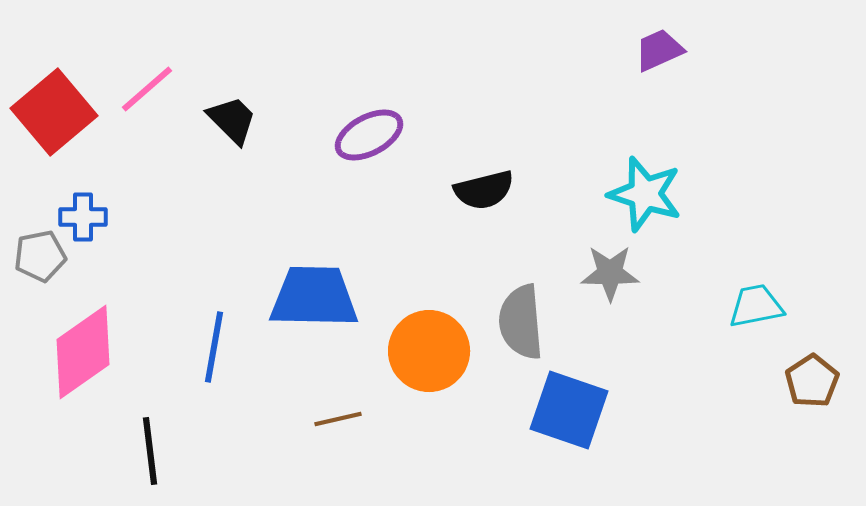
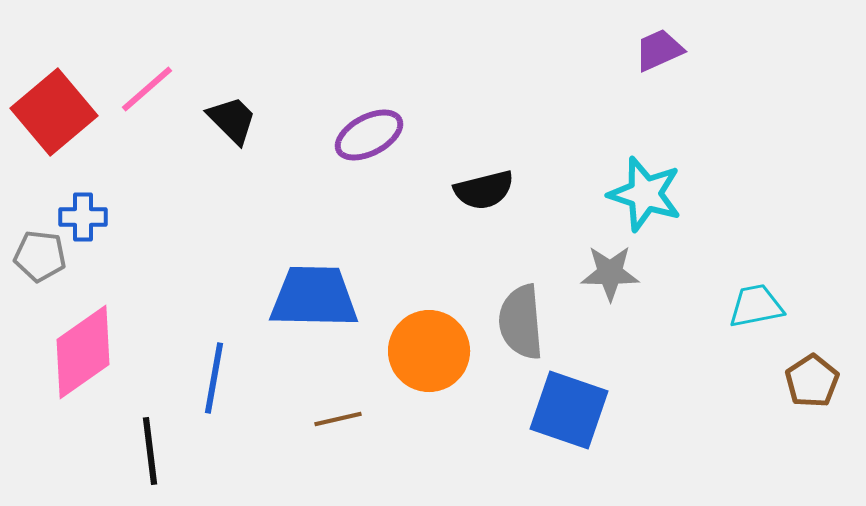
gray pentagon: rotated 18 degrees clockwise
blue line: moved 31 px down
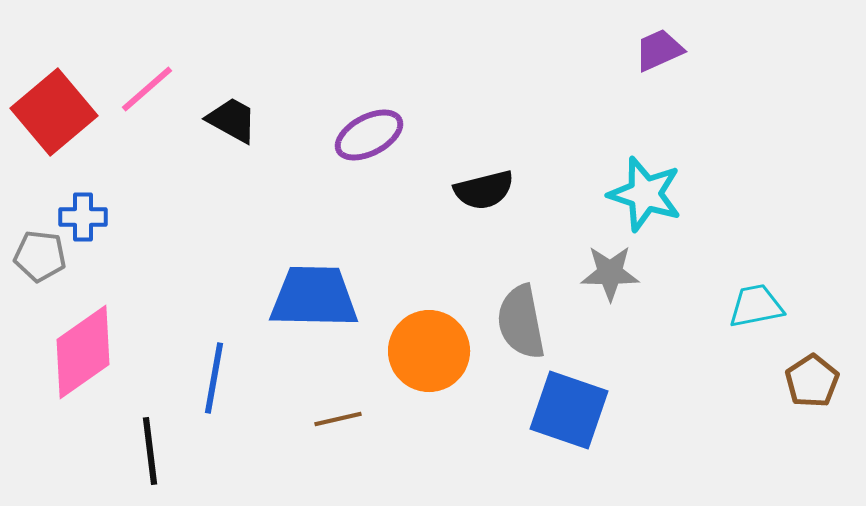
black trapezoid: rotated 16 degrees counterclockwise
gray semicircle: rotated 6 degrees counterclockwise
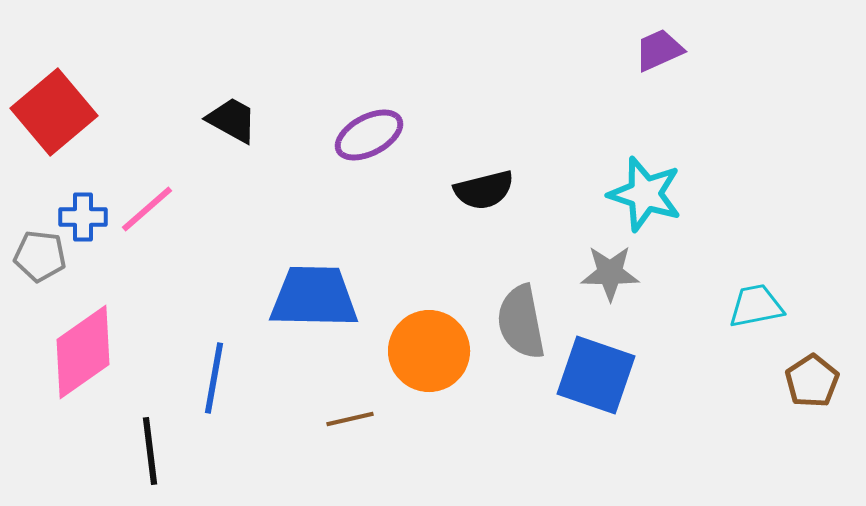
pink line: moved 120 px down
blue square: moved 27 px right, 35 px up
brown line: moved 12 px right
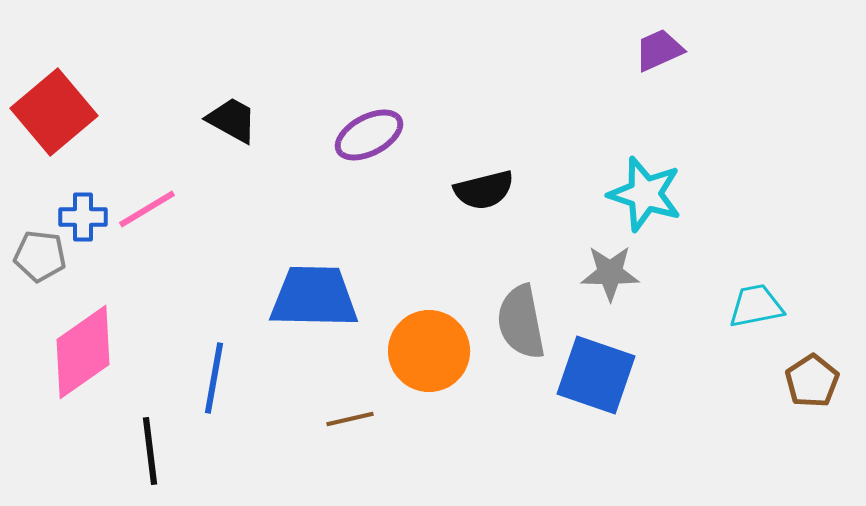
pink line: rotated 10 degrees clockwise
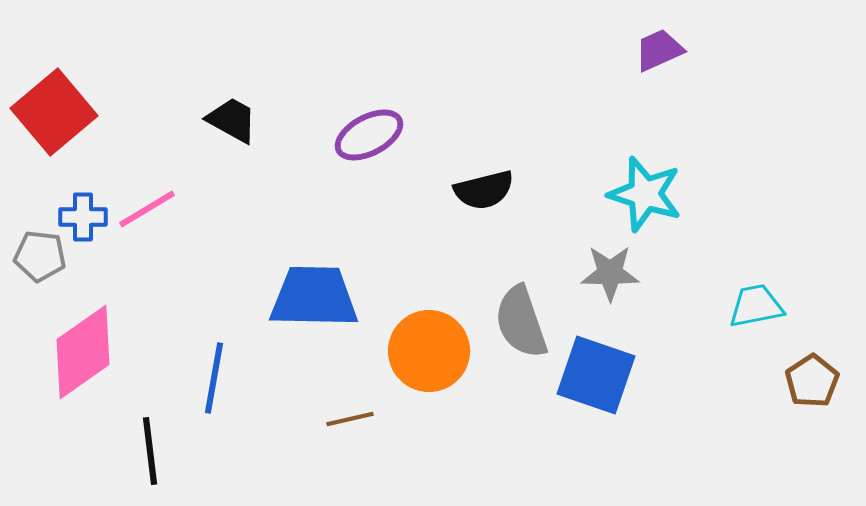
gray semicircle: rotated 8 degrees counterclockwise
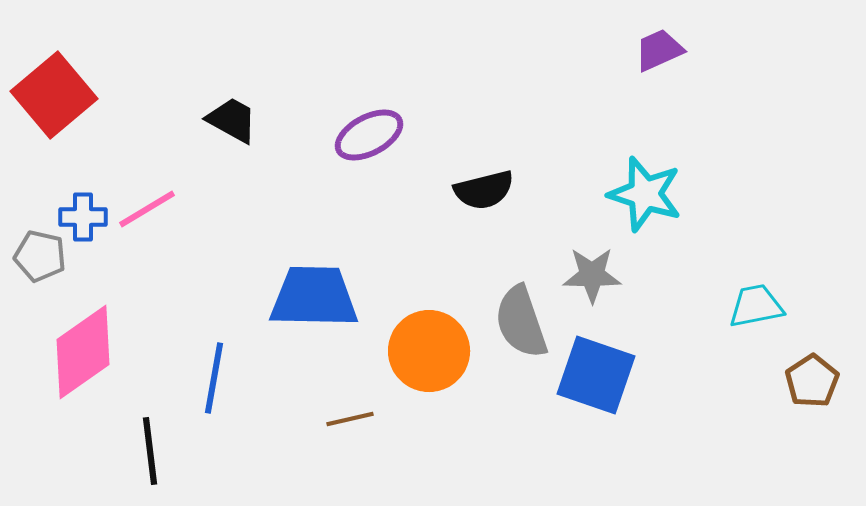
red square: moved 17 px up
gray pentagon: rotated 6 degrees clockwise
gray star: moved 18 px left, 2 px down
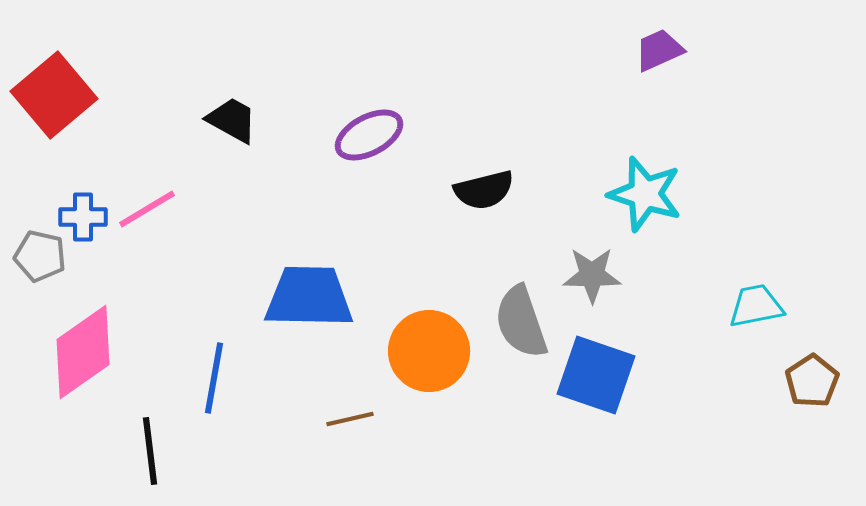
blue trapezoid: moved 5 px left
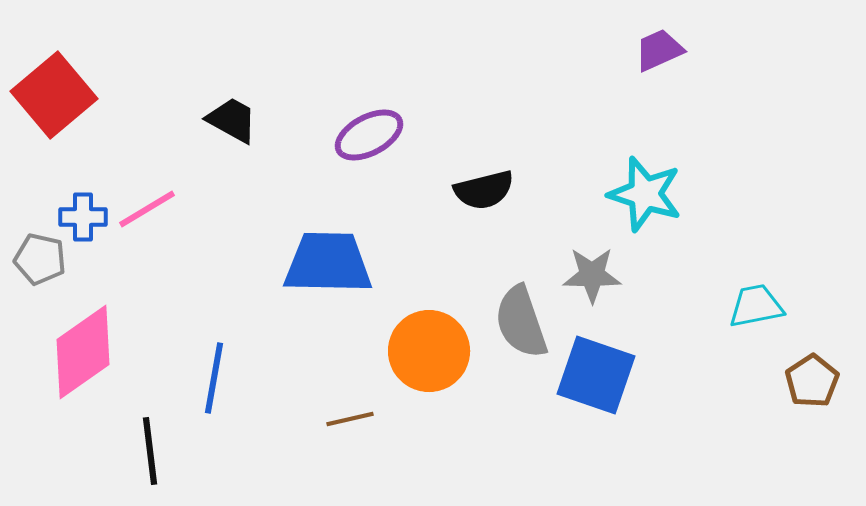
gray pentagon: moved 3 px down
blue trapezoid: moved 19 px right, 34 px up
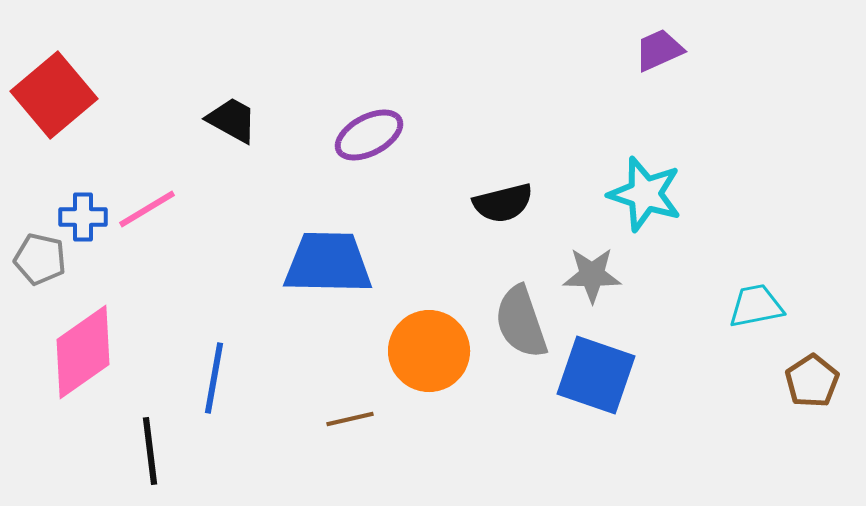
black semicircle: moved 19 px right, 13 px down
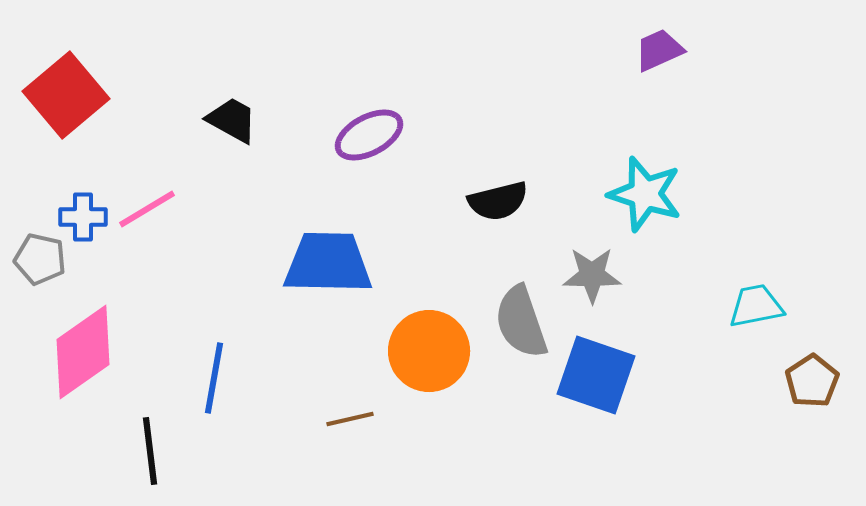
red square: moved 12 px right
black semicircle: moved 5 px left, 2 px up
